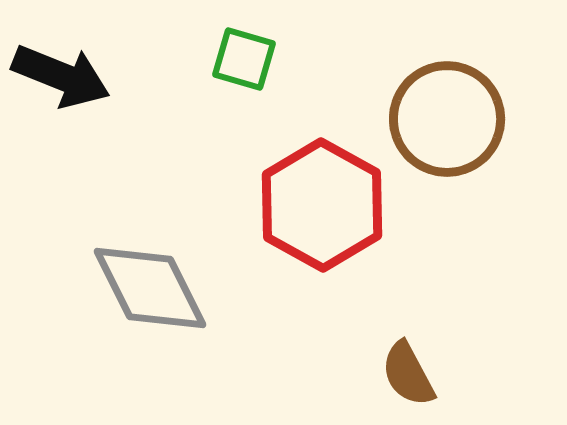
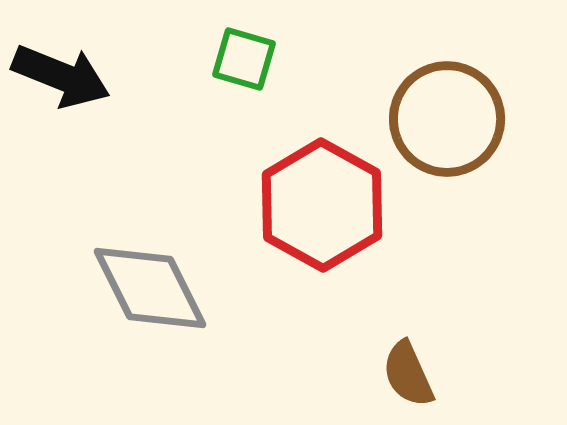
brown semicircle: rotated 4 degrees clockwise
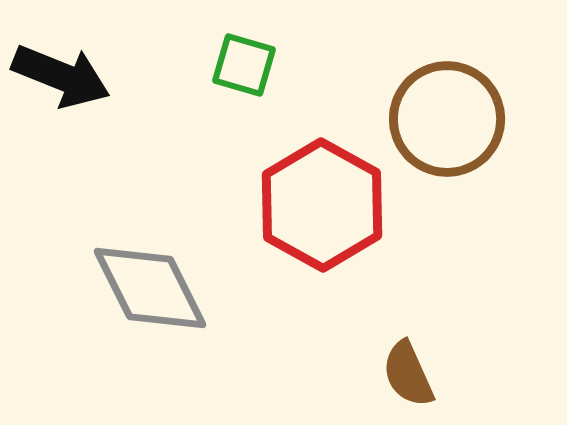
green square: moved 6 px down
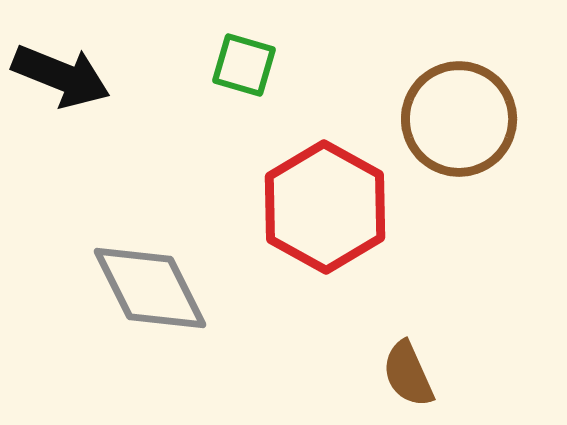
brown circle: moved 12 px right
red hexagon: moved 3 px right, 2 px down
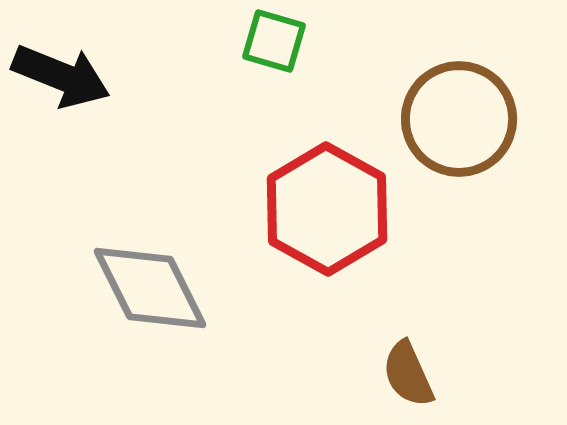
green square: moved 30 px right, 24 px up
red hexagon: moved 2 px right, 2 px down
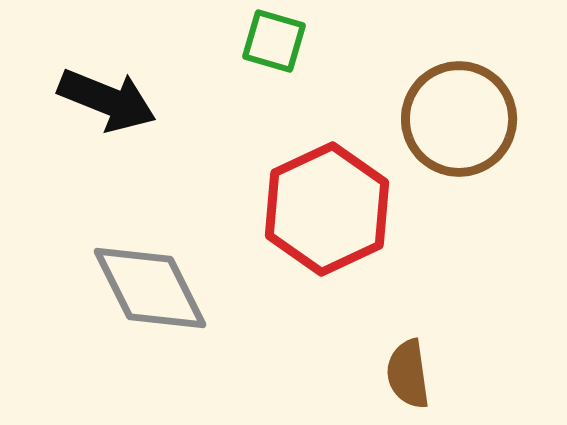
black arrow: moved 46 px right, 24 px down
red hexagon: rotated 6 degrees clockwise
brown semicircle: rotated 16 degrees clockwise
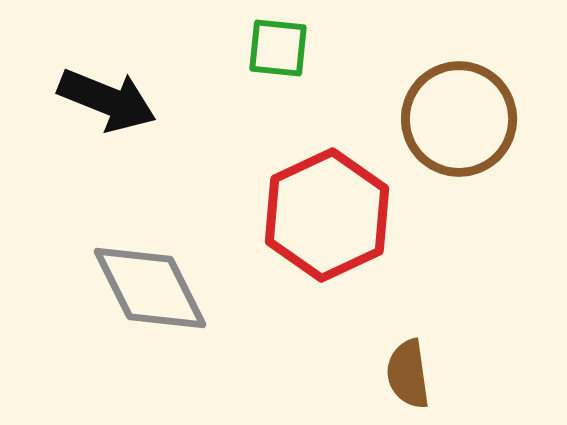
green square: moved 4 px right, 7 px down; rotated 10 degrees counterclockwise
red hexagon: moved 6 px down
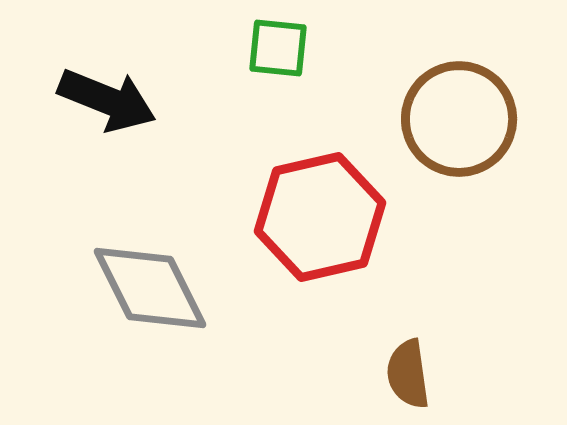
red hexagon: moved 7 px left, 2 px down; rotated 12 degrees clockwise
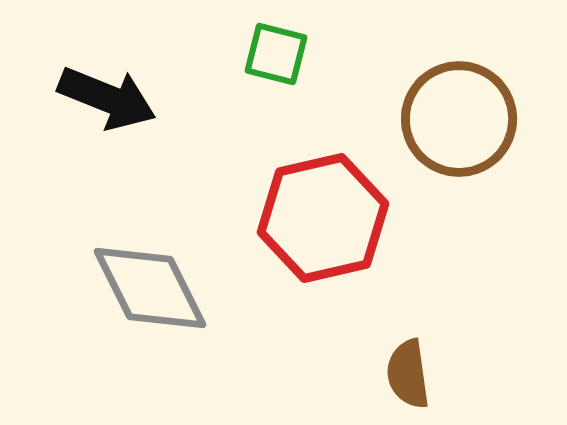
green square: moved 2 px left, 6 px down; rotated 8 degrees clockwise
black arrow: moved 2 px up
red hexagon: moved 3 px right, 1 px down
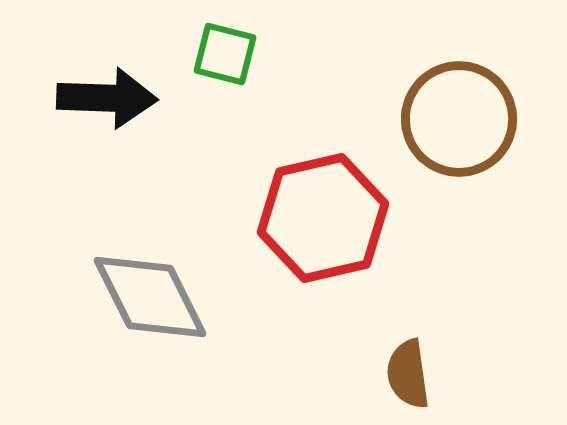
green square: moved 51 px left
black arrow: rotated 20 degrees counterclockwise
gray diamond: moved 9 px down
